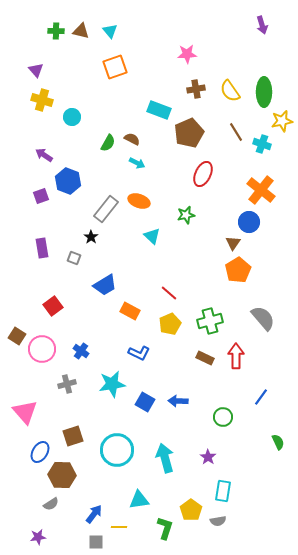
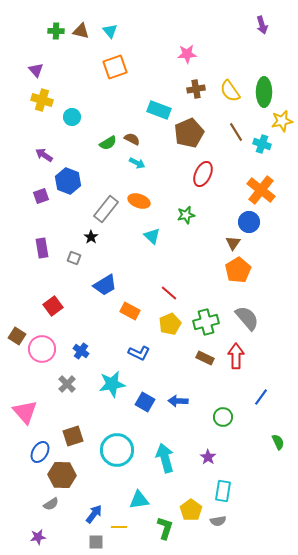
green semicircle at (108, 143): rotated 30 degrees clockwise
gray semicircle at (263, 318): moved 16 px left
green cross at (210, 321): moved 4 px left, 1 px down
gray cross at (67, 384): rotated 30 degrees counterclockwise
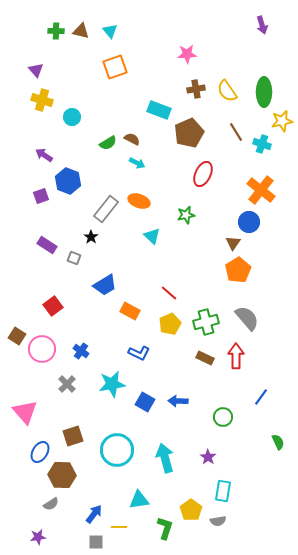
yellow semicircle at (230, 91): moved 3 px left
purple rectangle at (42, 248): moved 5 px right, 3 px up; rotated 48 degrees counterclockwise
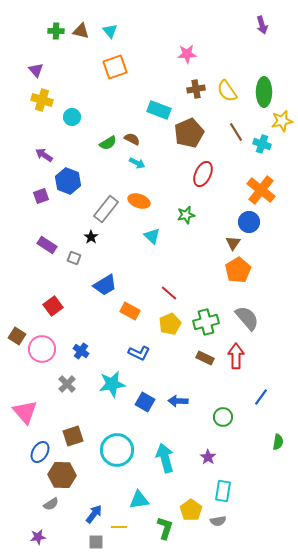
green semicircle at (278, 442): rotated 35 degrees clockwise
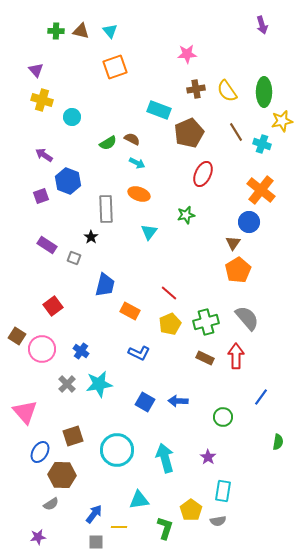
orange ellipse at (139, 201): moved 7 px up
gray rectangle at (106, 209): rotated 40 degrees counterclockwise
cyan triangle at (152, 236): moved 3 px left, 4 px up; rotated 24 degrees clockwise
blue trapezoid at (105, 285): rotated 45 degrees counterclockwise
cyan star at (112, 384): moved 13 px left
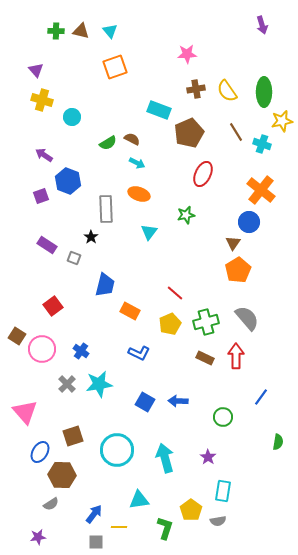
red line at (169, 293): moved 6 px right
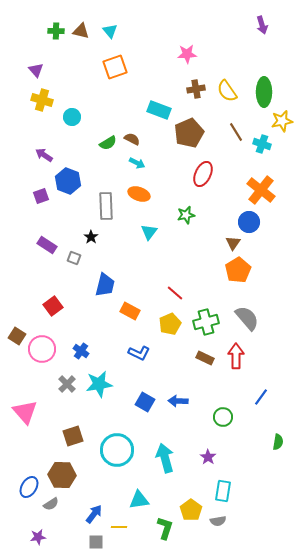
gray rectangle at (106, 209): moved 3 px up
blue ellipse at (40, 452): moved 11 px left, 35 px down
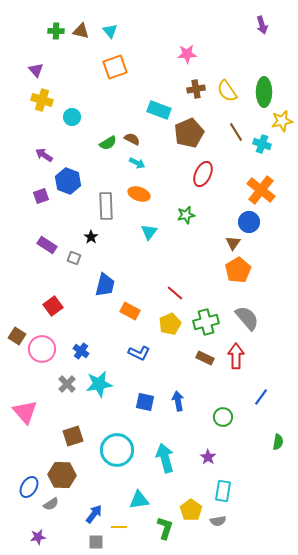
blue arrow at (178, 401): rotated 78 degrees clockwise
blue square at (145, 402): rotated 18 degrees counterclockwise
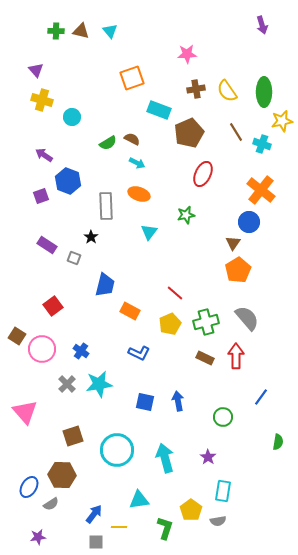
orange square at (115, 67): moved 17 px right, 11 px down
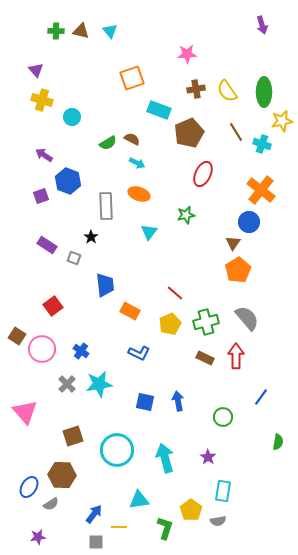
blue trapezoid at (105, 285): rotated 20 degrees counterclockwise
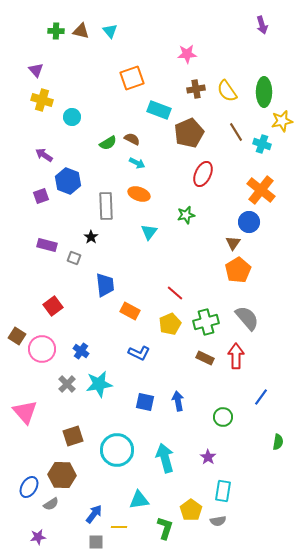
purple rectangle at (47, 245): rotated 18 degrees counterclockwise
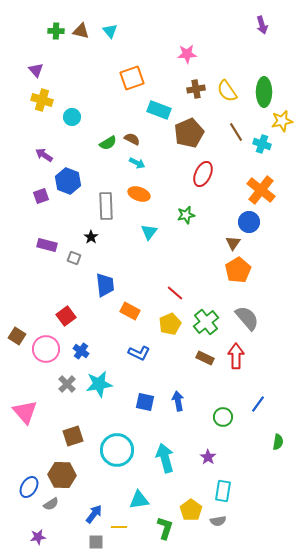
red square at (53, 306): moved 13 px right, 10 px down
green cross at (206, 322): rotated 25 degrees counterclockwise
pink circle at (42, 349): moved 4 px right
blue line at (261, 397): moved 3 px left, 7 px down
